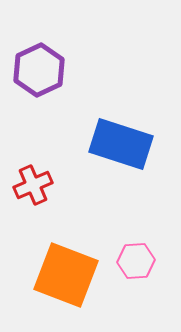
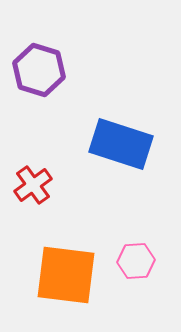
purple hexagon: rotated 18 degrees counterclockwise
red cross: rotated 12 degrees counterclockwise
orange square: rotated 14 degrees counterclockwise
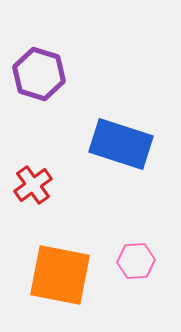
purple hexagon: moved 4 px down
orange square: moved 6 px left; rotated 4 degrees clockwise
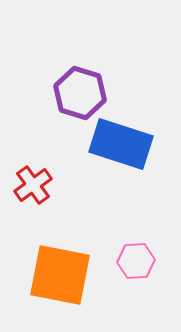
purple hexagon: moved 41 px right, 19 px down
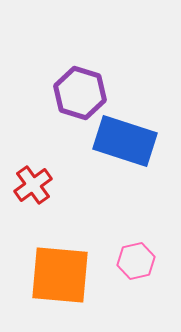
blue rectangle: moved 4 px right, 3 px up
pink hexagon: rotated 9 degrees counterclockwise
orange square: rotated 6 degrees counterclockwise
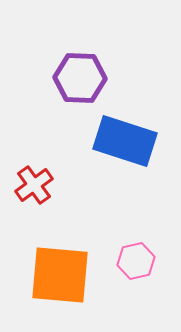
purple hexagon: moved 15 px up; rotated 15 degrees counterclockwise
red cross: moved 1 px right
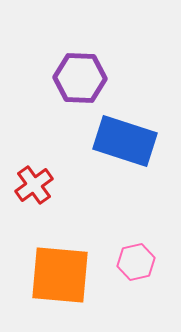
pink hexagon: moved 1 px down
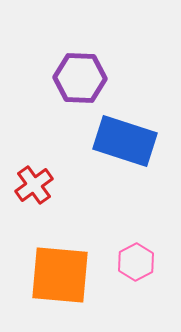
pink hexagon: rotated 15 degrees counterclockwise
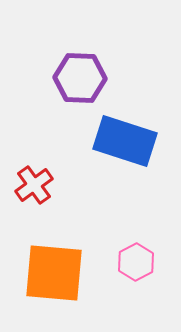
orange square: moved 6 px left, 2 px up
